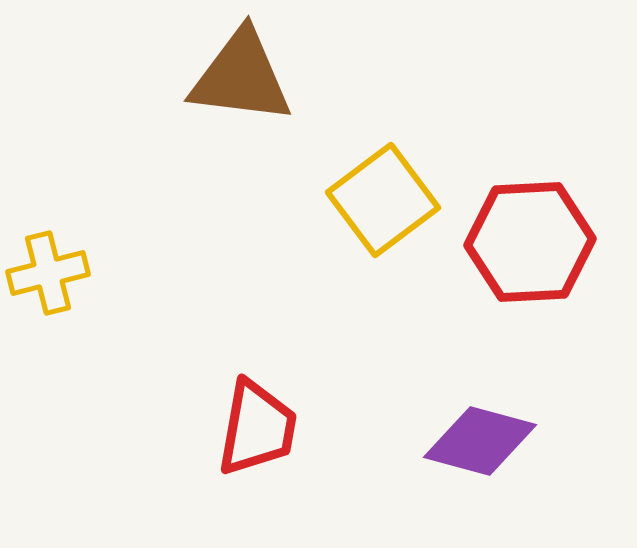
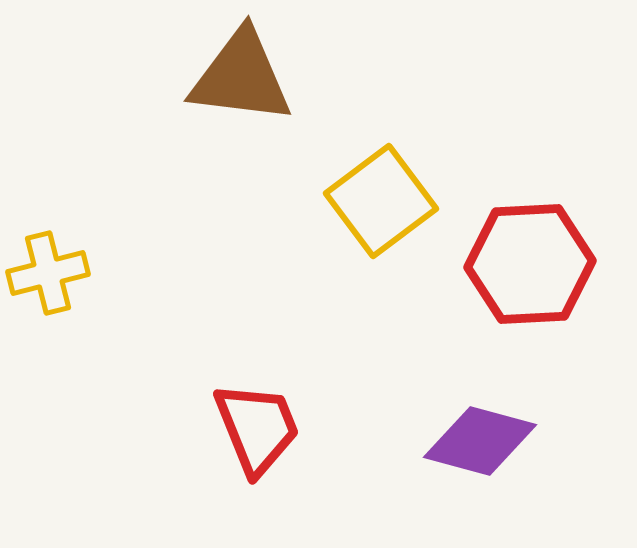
yellow square: moved 2 px left, 1 px down
red hexagon: moved 22 px down
red trapezoid: rotated 32 degrees counterclockwise
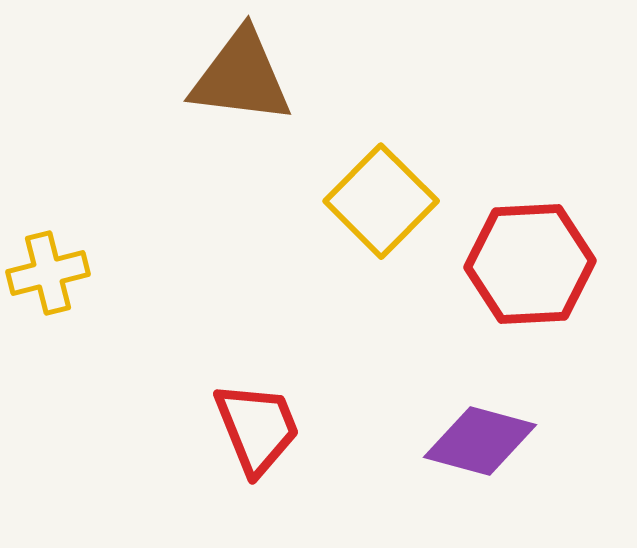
yellow square: rotated 8 degrees counterclockwise
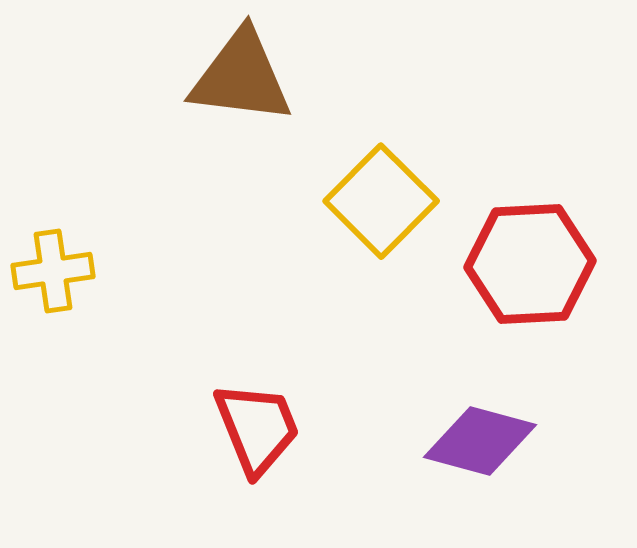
yellow cross: moved 5 px right, 2 px up; rotated 6 degrees clockwise
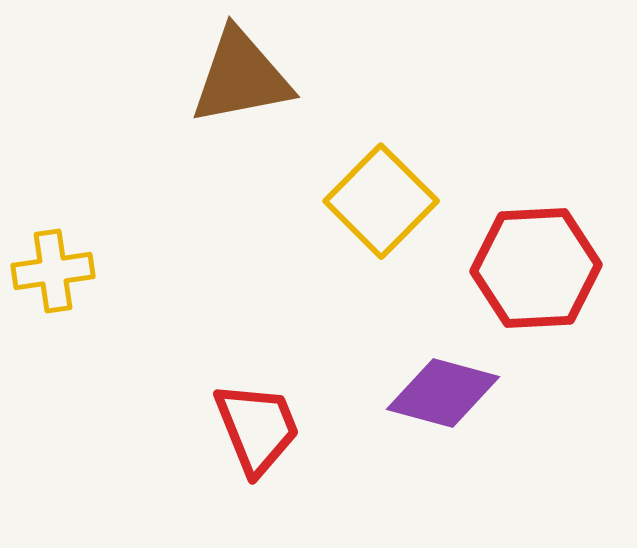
brown triangle: rotated 18 degrees counterclockwise
red hexagon: moved 6 px right, 4 px down
purple diamond: moved 37 px left, 48 px up
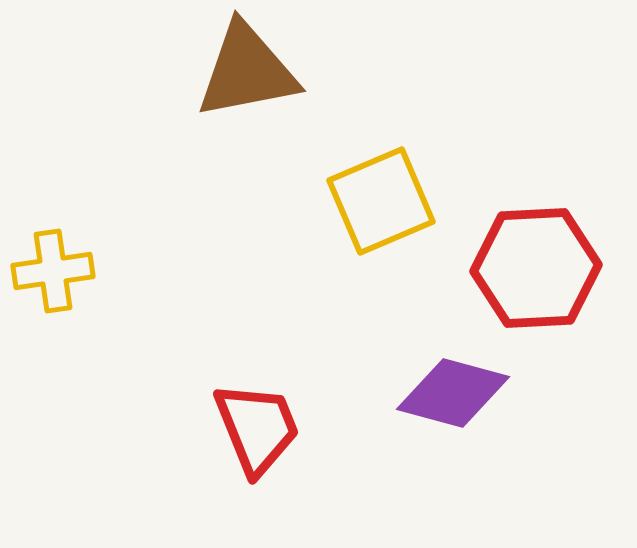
brown triangle: moved 6 px right, 6 px up
yellow square: rotated 22 degrees clockwise
purple diamond: moved 10 px right
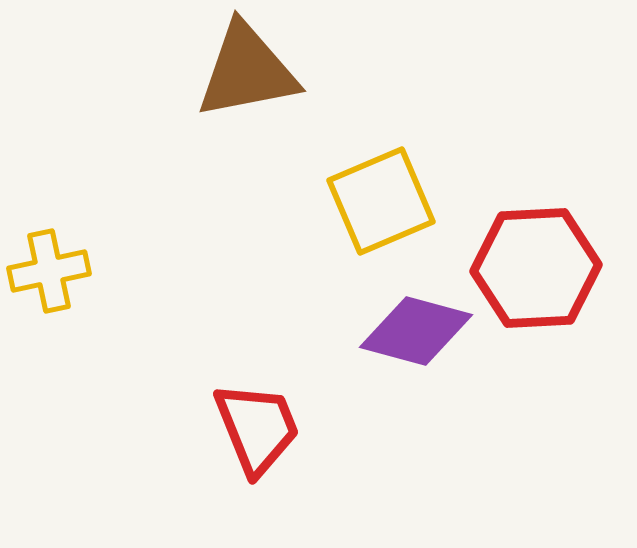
yellow cross: moved 4 px left; rotated 4 degrees counterclockwise
purple diamond: moved 37 px left, 62 px up
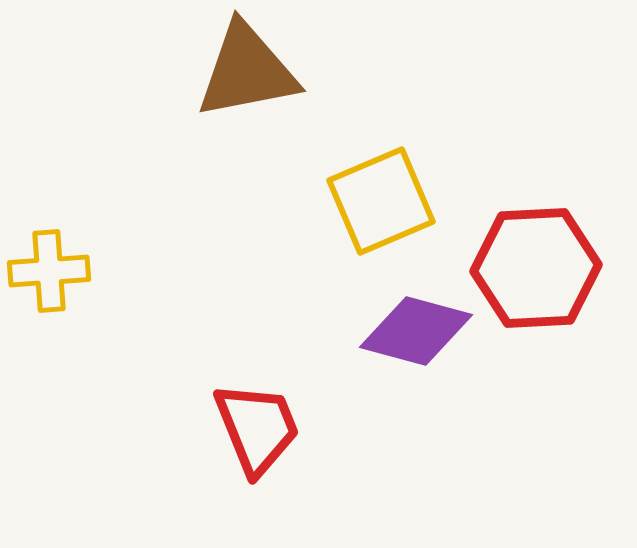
yellow cross: rotated 8 degrees clockwise
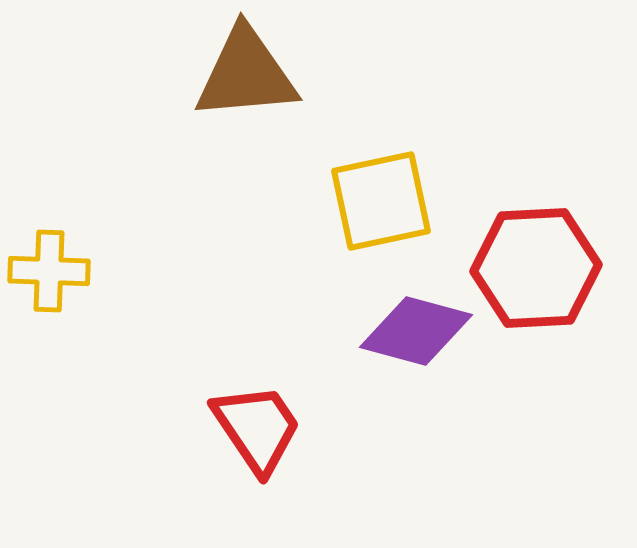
brown triangle: moved 1 px left, 3 px down; rotated 6 degrees clockwise
yellow square: rotated 11 degrees clockwise
yellow cross: rotated 6 degrees clockwise
red trapezoid: rotated 12 degrees counterclockwise
